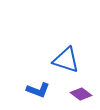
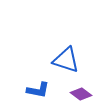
blue L-shape: rotated 10 degrees counterclockwise
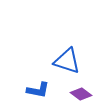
blue triangle: moved 1 px right, 1 px down
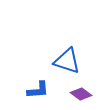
blue L-shape: rotated 15 degrees counterclockwise
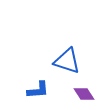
purple diamond: moved 3 px right; rotated 20 degrees clockwise
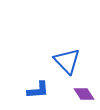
blue triangle: rotated 28 degrees clockwise
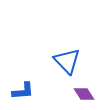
blue L-shape: moved 15 px left, 1 px down
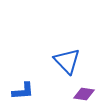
purple diamond: rotated 50 degrees counterclockwise
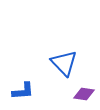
blue triangle: moved 3 px left, 2 px down
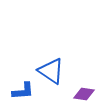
blue triangle: moved 13 px left, 8 px down; rotated 12 degrees counterclockwise
